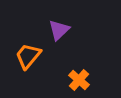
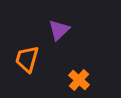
orange trapezoid: moved 1 px left, 3 px down; rotated 24 degrees counterclockwise
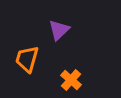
orange cross: moved 8 px left
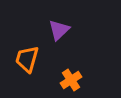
orange cross: rotated 15 degrees clockwise
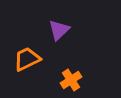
orange trapezoid: rotated 48 degrees clockwise
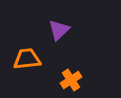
orange trapezoid: rotated 20 degrees clockwise
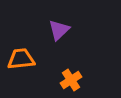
orange trapezoid: moved 6 px left
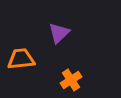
purple triangle: moved 3 px down
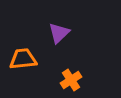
orange trapezoid: moved 2 px right
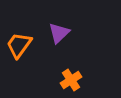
orange trapezoid: moved 4 px left, 14 px up; rotated 48 degrees counterclockwise
